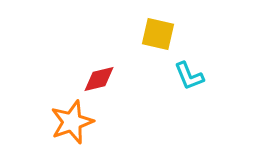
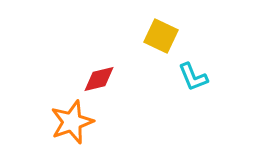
yellow square: moved 3 px right, 2 px down; rotated 12 degrees clockwise
cyan L-shape: moved 4 px right, 1 px down
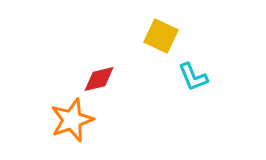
orange star: moved 2 px up
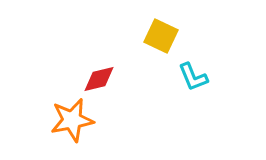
orange star: rotated 9 degrees clockwise
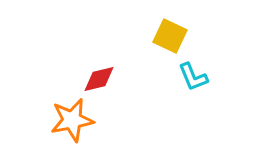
yellow square: moved 9 px right
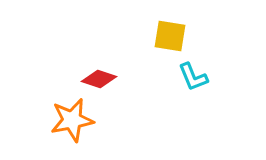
yellow square: rotated 16 degrees counterclockwise
red diamond: rotated 32 degrees clockwise
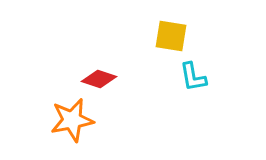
yellow square: moved 1 px right
cyan L-shape: rotated 12 degrees clockwise
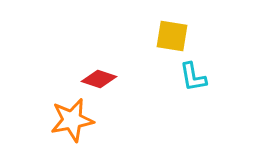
yellow square: moved 1 px right
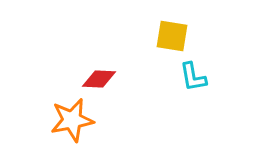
red diamond: rotated 16 degrees counterclockwise
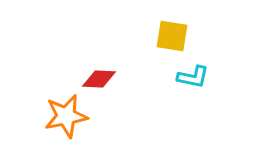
cyan L-shape: rotated 68 degrees counterclockwise
orange star: moved 6 px left, 4 px up
